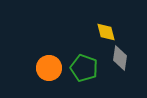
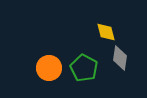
green pentagon: rotated 8 degrees clockwise
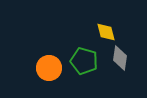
green pentagon: moved 7 px up; rotated 12 degrees counterclockwise
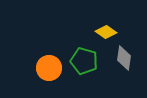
yellow diamond: rotated 40 degrees counterclockwise
gray diamond: moved 4 px right
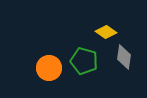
gray diamond: moved 1 px up
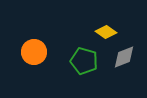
gray diamond: rotated 60 degrees clockwise
orange circle: moved 15 px left, 16 px up
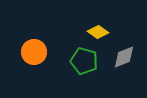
yellow diamond: moved 8 px left
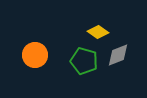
orange circle: moved 1 px right, 3 px down
gray diamond: moved 6 px left, 2 px up
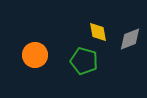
yellow diamond: rotated 45 degrees clockwise
gray diamond: moved 12 px right, 16 px up
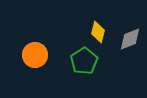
yellow diamond: rotated 25 degrees clockwise
green pentagon: rotated 24 degrees clockwise
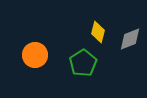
green pentagon: moved 1 px left, 2 px down
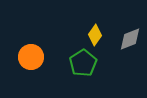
yellow diamond: moved 3 px left, 3 px down; rotated 20 degrees clockwise
orange circle: moved 4 px left, 2 px down
